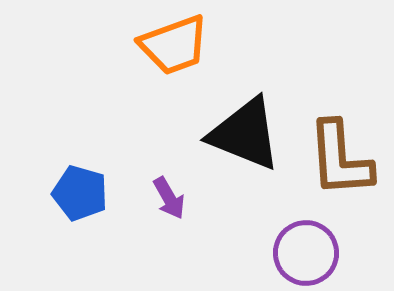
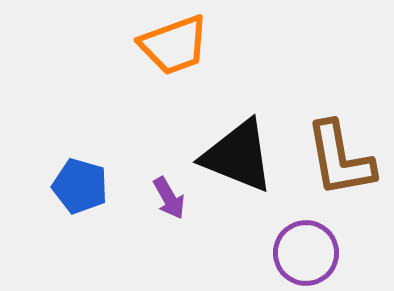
black triangle: moved 7 px left, 22 px down
brown L-shape: rotated 6 degrees counterclockwise
blue pentagon: moved 7 px up
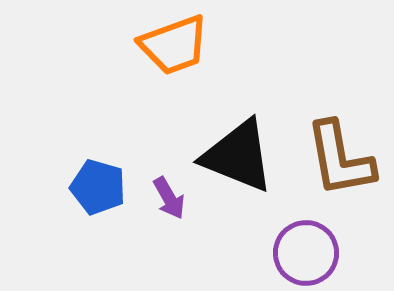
blue pentagon: moved 18 px right, 1 px down
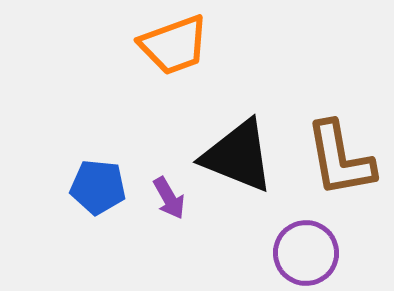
blue pentagon: rotated 10 degrees counterclockwise
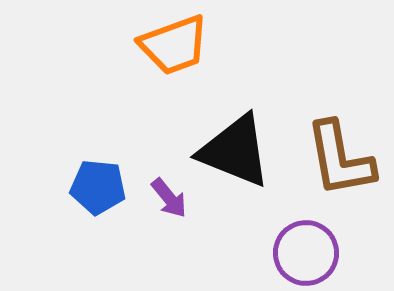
black triangle: moved 3 px left, 5 px up
purple arrow: rotated 9 degrees counterclockwise
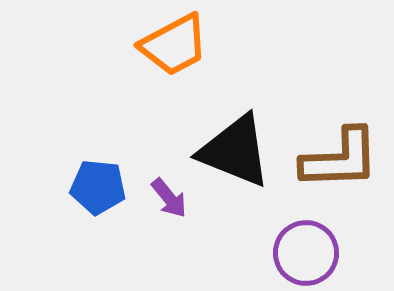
orange trapezoid: rotated 8 degrees counterclockwise
brown L-shape: rotated 82 degrees counterclockwise
